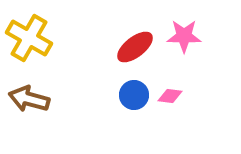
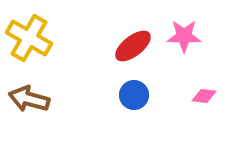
red ellipse: moved 2 px left, 1 px up
pink diamond: moved 34 px right
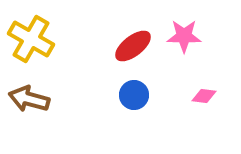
yellow cross: moved 2 px right, 1 px down
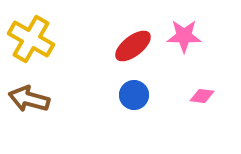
pink diamond: moved 2 px left
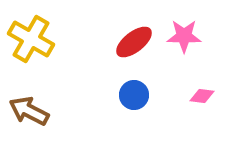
red ellipse: moved 1 px right, 4 px up
brown arrow: moved 12 px down; rotated 12 degrees clockwise
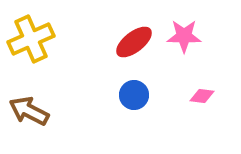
yellow cross: rotated 36 degrees clockwise
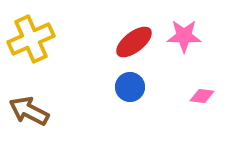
blue circle: moved 4 px left, 8 px up
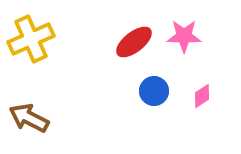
blue circle: moved 24 px right, 4 px down
pink diamond: rotated 40 degrees counterclockwise
brown arrow: moved 7 px down
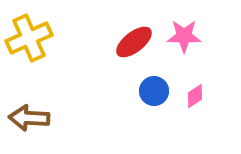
yellow cross: moved 2 px left, 1 px up
pink diamond: moved 7 px left
brown arrow: rotated 24 degrees counterclockwise
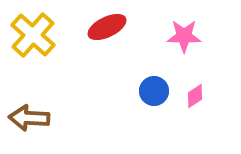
yellow cross: moved 4 px right, 3 px up; rotated 24 degrees counterclockwise
red ellipse: moved 27 px left, 15 px up; rotated 12 degrees clockwise
